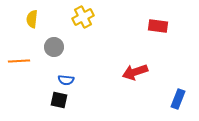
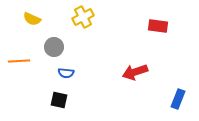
yellow semicircle: rotated 72 degrees counterclockwise
blue semicircle: moved 7 px up
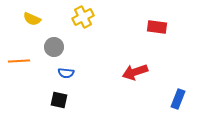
red rectangle: moved 1 px left, 1 px down
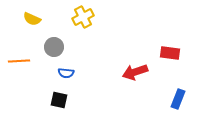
red rectangle: moved 13 px right, 26 px down
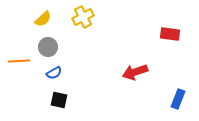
yellow semicircle: moved 11 px right; rotated 66 degrees counterclockwise
gray circle: moved 6 px left
red rectangle: moved 19 px up
blue semicircle: moved 12 px left; rotated 35 degrees counterclockwise
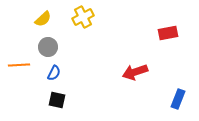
red rectangle: moved 2 px left, 1 px up; rotated 18 degrees counterclockwise
orange line: moved 4 px down
blue semicircle: rotated 35 degrees counterclockwise
black square: moved 2 px left
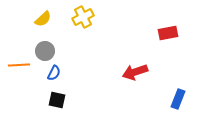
gray circle: moved 3 px left, 4 px down
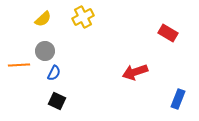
red rectangle: rotated 42 degrees clockwise
black square: moved 1 px down; rotated 12 degrees clockwise
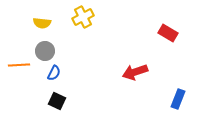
yellow semicircle: moved 1 px left, 4 px down; rotated 48 degrees clockwise
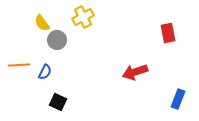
yellow semicircle: rotated 48 degrees clockwise
red rectangle: rotated 48 degrees clockwise
gray circle: moved 12 px right, 11 px up
blue semicircle: moved 9 px left, 1 px up
black square: moved 1 px right, 1 px down
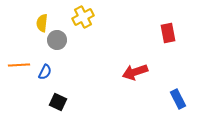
yellow semicircle: rotated 42 degrees clockwise
blue rectangle: rotated 48 degrees counterclockwise
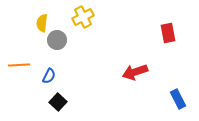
blue semicircle: moved 4 px right, 4 px down
black square: rotated 18 degrees clockwise
